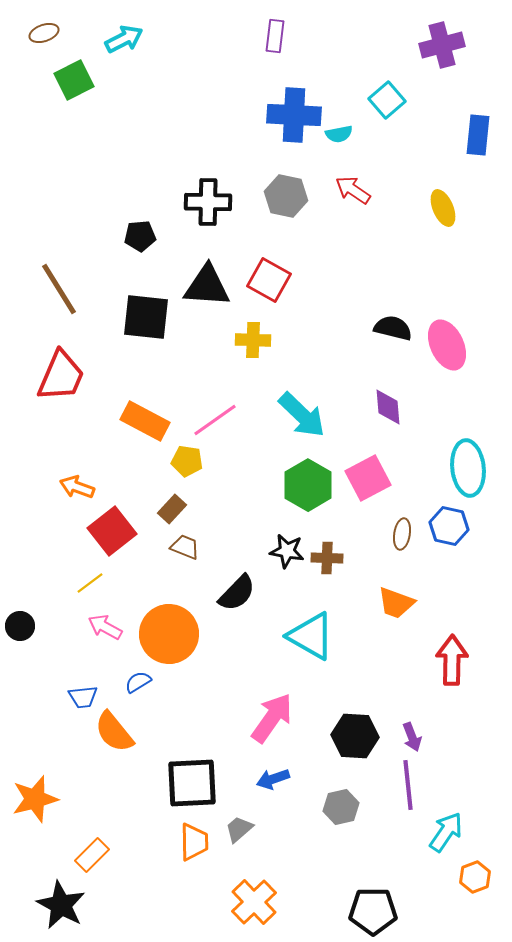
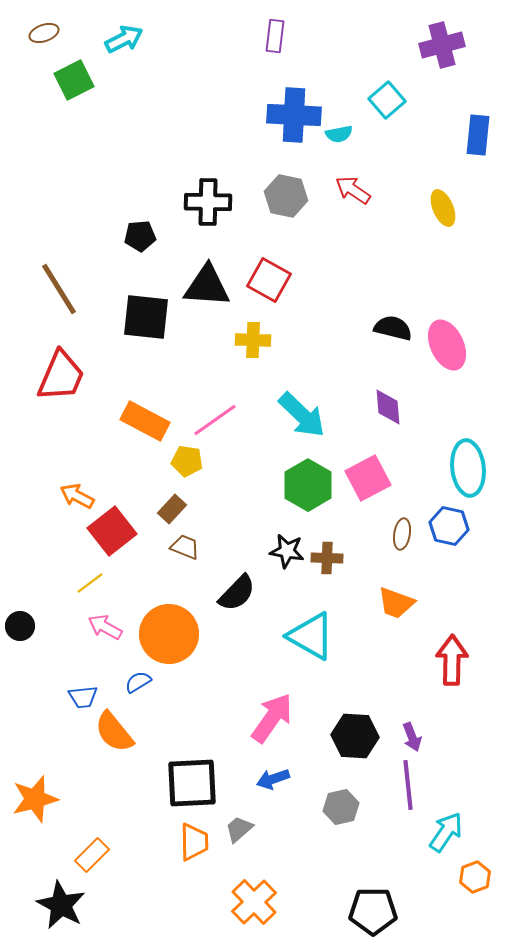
orange arrow at (77, 487): moved 9 px down; rotated 8 degrees clockwise
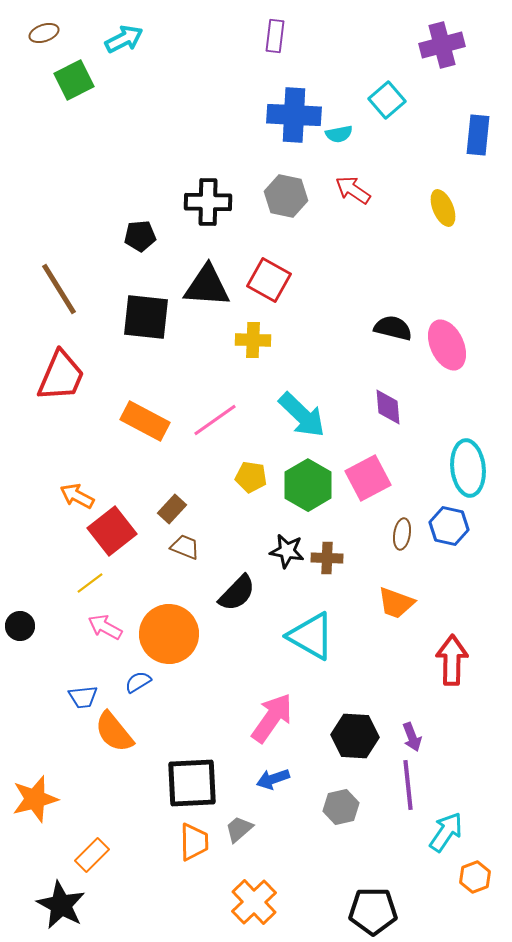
yellow pentagon at (187, 461): moved 64 px right, 16 px down
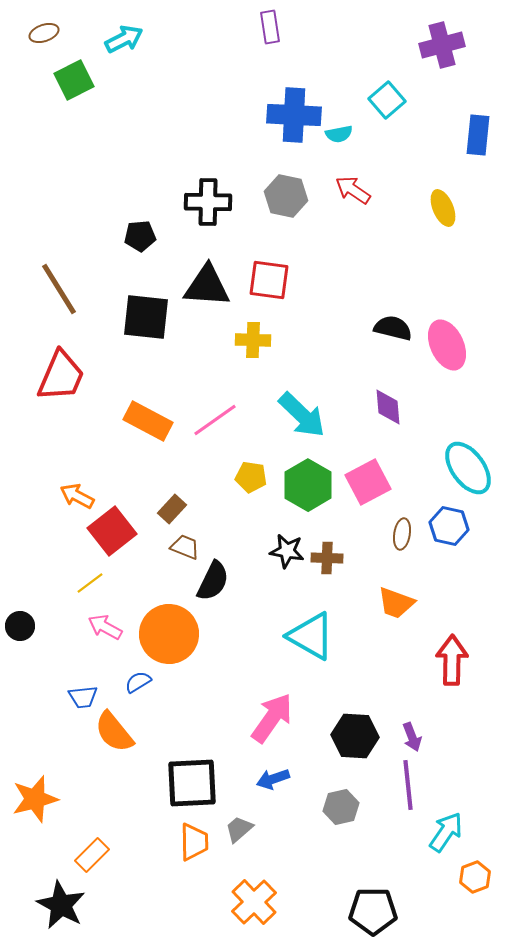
purple rectangle at (275, 36): moved 5 px left, 9 px up; rotated 16 degrees counterclockwise
red square at (269, 280): rotated 21 degrees counterclockwise
orange rectangle at (145, 421): moved 3 px right
cyan ellipse at (468, 468): rotated 30 degrees counterclockwise
pink square at (368, 478): moved 4 px down
black semicircle at (237, 593): moved 24 px left, 12 px up; rotated 18 degrees counterclockwise
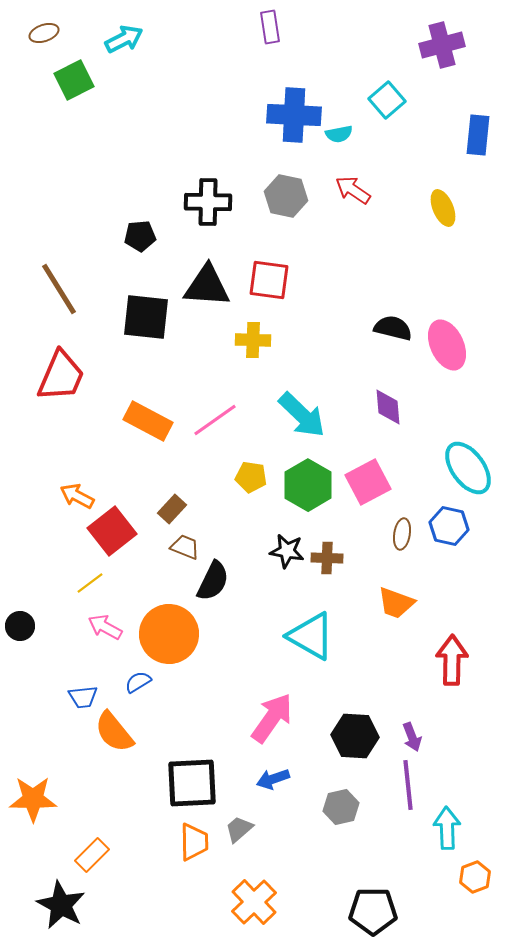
orange star at (35, 799): moved 2 px left; rotated 15 degrees clockwise
cyan arrow at (446, 832): moved 1 px right, 4 px up; rotated 36 degrees counterclockwise
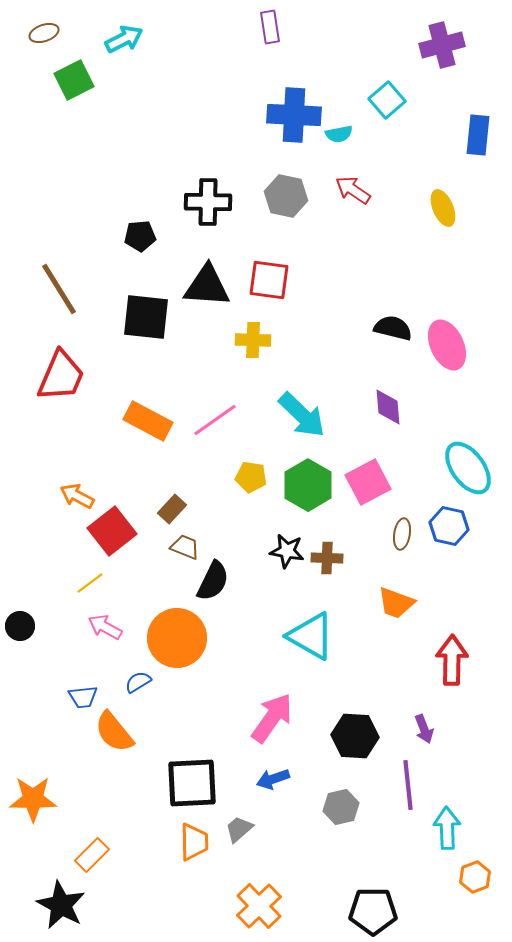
orange circle at (169, 634): moved 8 px right, 4 px down
purple arrow at (412, 737): moved 12 px right, 8 px up
orange cross at (254, 902): moved 5 px right, 4 px down
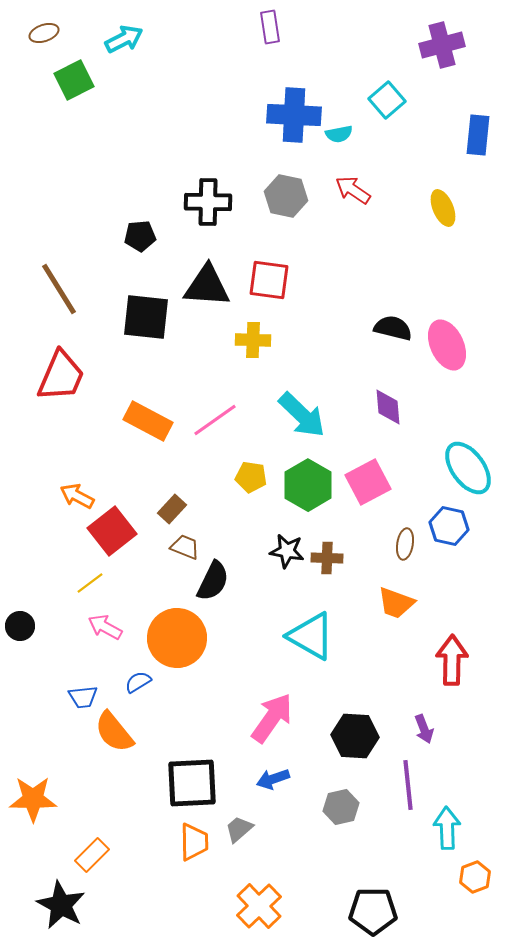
brown ellipse at (402, 534): moved 3 px right, 10 px down
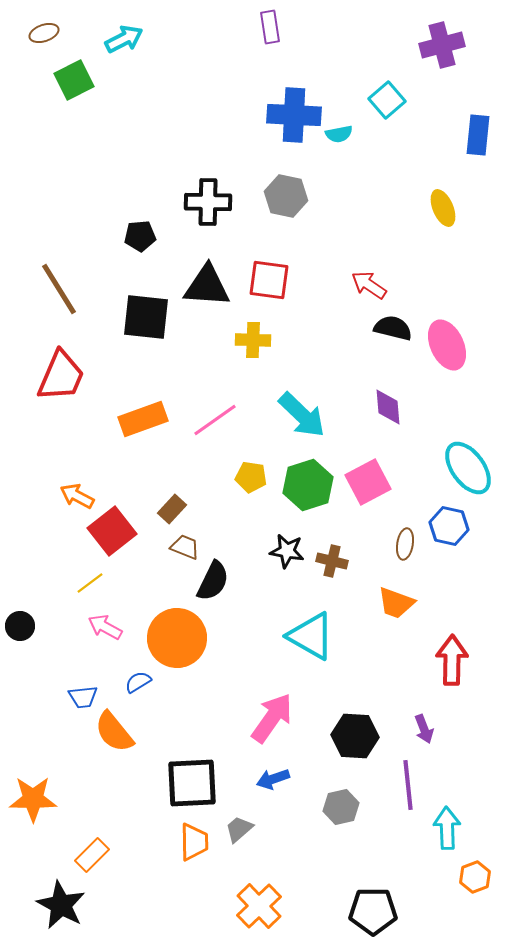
red arrow at (353, 190): moved 16 px right, 95 px down
orange rectangle at (148, 421): moved 5 px left, 2 px up; rotated 48 degrees counterclockwise
green hexagon at (308, 485): rotated 12 degrees clockwise
brown cross at (327, 558): moved 5 px right, 3 px down; rotated 12 degrees clockwise
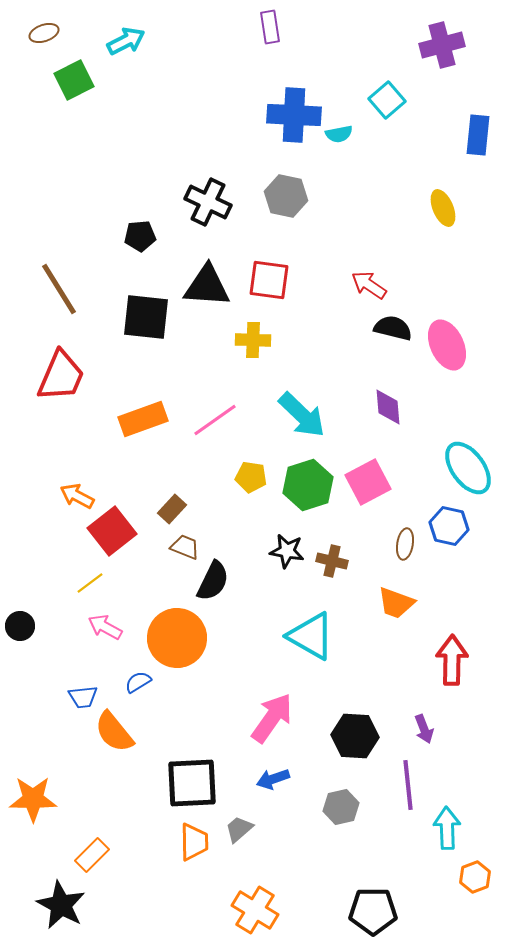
cyan arrow at (124, 39): moved 2 px right, 2 px down
black cross at (208, 202): rotated 24 degrees clockwise
orange cross at (259, 906): moved 4 px left, 4 px down; rotated 15 degrees counterclockwise
